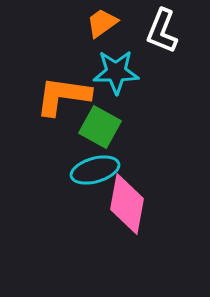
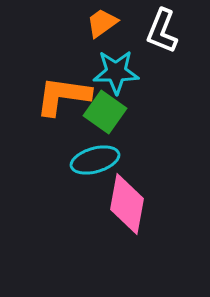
green square: moved 5 px right, 15 px up; rotated 6 degrees clockwise
cyan ellipse: moved 10 px up
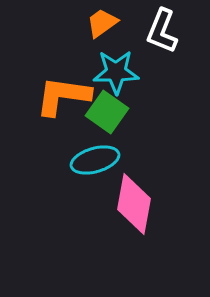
green square: moved 2 px right
pink diamond: moved 7 px right
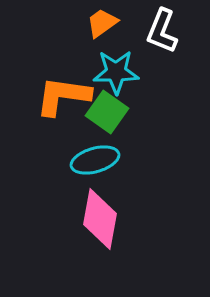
pink diamond: moved 34 px left, 15 px down
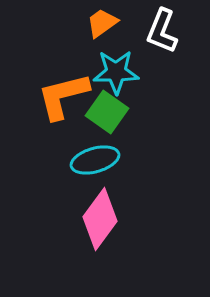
orange L-shape: rotated 22 degrees counterclockwise
pink diamond: rotated 26 degrees clockwise
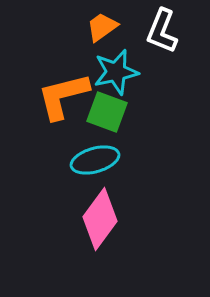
orange trapezoid: moved 4 px down
cyan star: rotated 12 degrees counterclockwise
green square: rotated 15 degrees counterclockwise
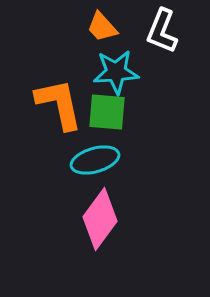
orange trapezoid: rotated 96 degrees counterclockwise
cyan star: rotated 9 degrees clockwise
orange L-shape: moved 4 px left, 8 px down; rotated 92 degrees clockwise
green square: rotated 15 degrees counterclockwise
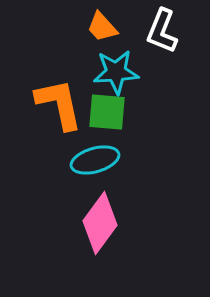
pink diamond: moved 4 px down
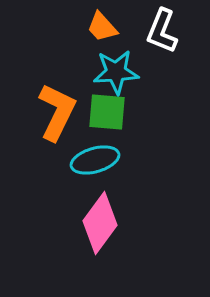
orange L-shape: moved 2 px left, 8 px down; rotated 38 degrees clockwise
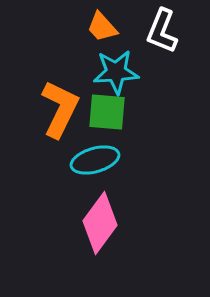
orange L-shape: moved 3 px right, 3 px up
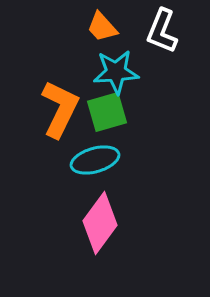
green square: rotated 21 degrees counterclockwise
